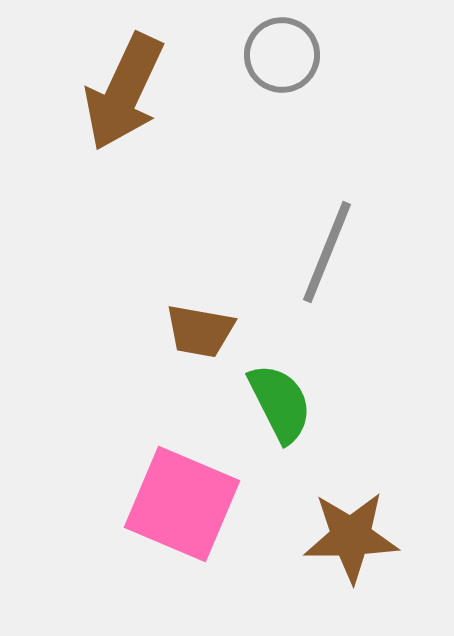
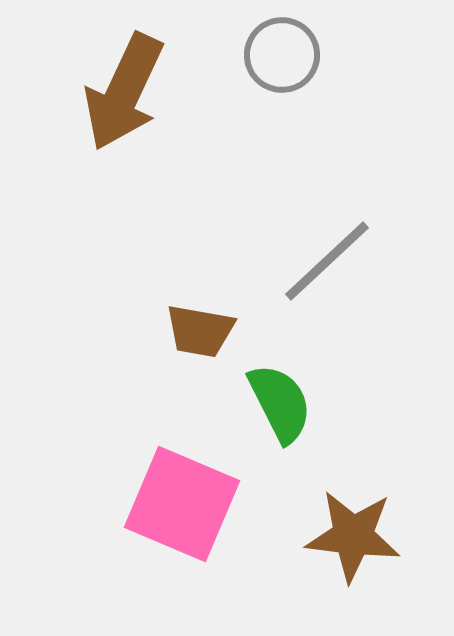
gray line: moved 9 px down; rotated 25 degrees clockwise
brown star: moved 2 px right, 1 px up; rotated 8 degrees clockwise
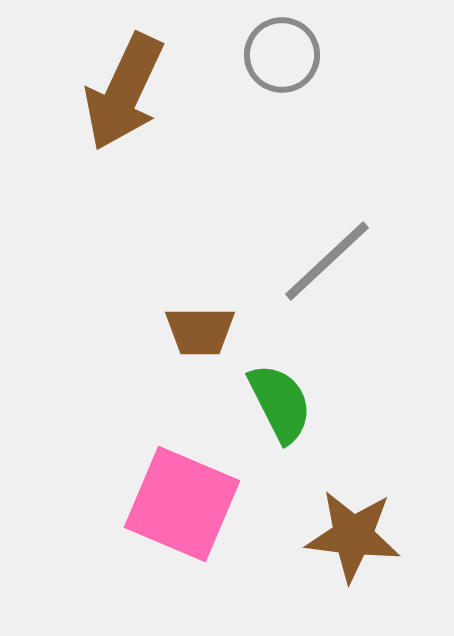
brown trapezoid: rotated 10 degrees counterclockwise
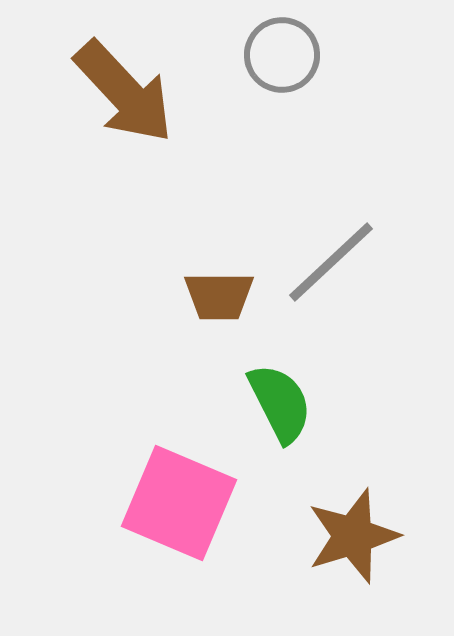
brown arrow: rotated 68 degrees counterclockwise
gray line: moved 4 px right, 1 px down
brown trapezoid: moved 19 px right, 35 px up
pink square: moved 3 px left, 1 px up
brown star: rotated 24 degrees counterclockwise
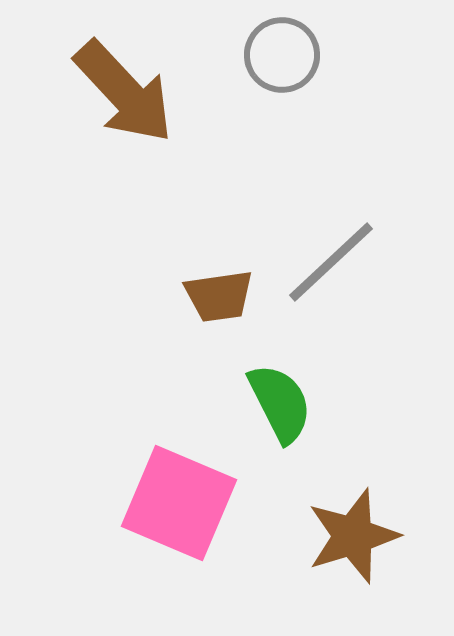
brown trapezoid: rotated 8 degrees counterclockwise
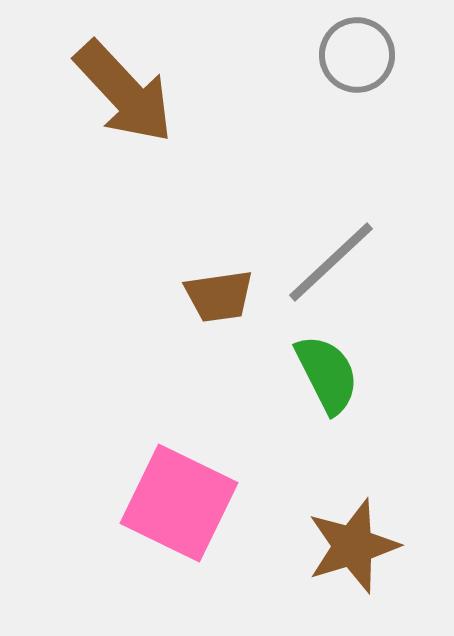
gray circle: moved 75 px right
green semicircle: moved 47 px right, 29 px up
pink square: rotated 3 degrees clockwise
brown star: moved 10 px down
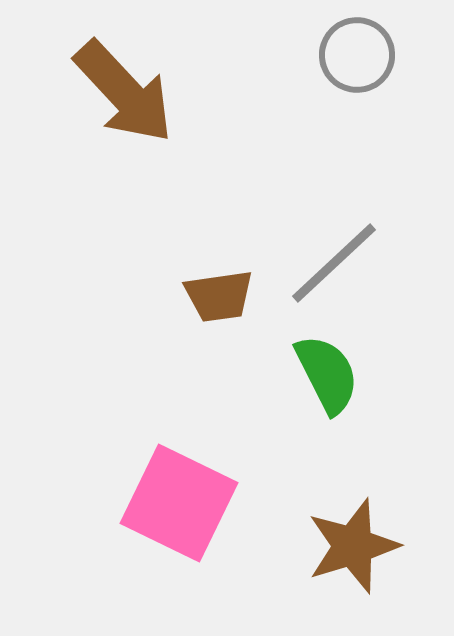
gray line: moved 3 px right, 1 px down
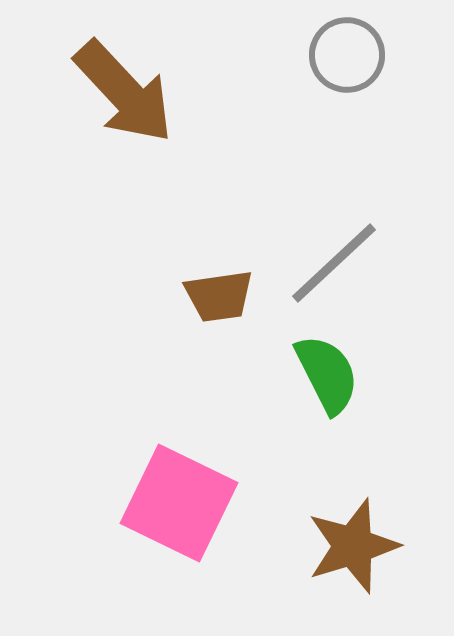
gray circle: moved 10 px left
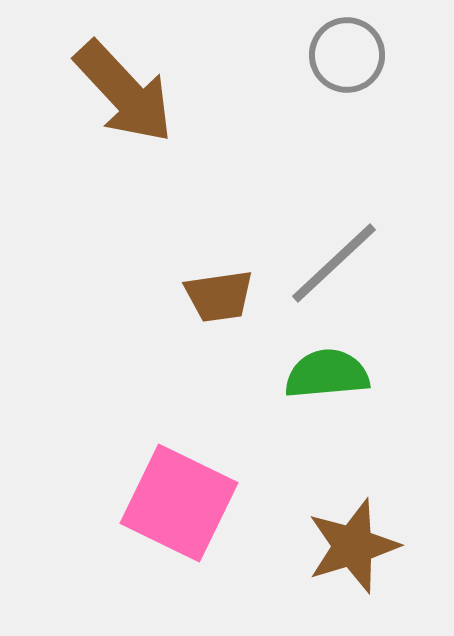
green semicircle: rotated 68 degrees counterclockwise
